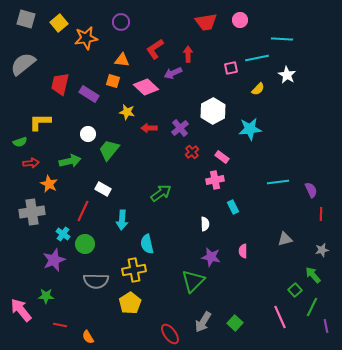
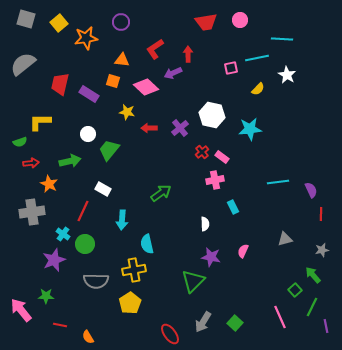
white hexagon at (213, 111): moved 1 px left, 4 px down; rotated 20 degrees counterclockwise
red cross at (192, 152): moved 10 px right
pink semicircle at (243, 251): rotated 24 degrees clockwise
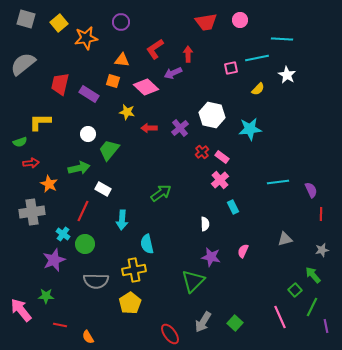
green arrow at (70, 161): moved 9 px right, 7 px down
pink cross at (215, 180): moved 5 px right; rotated 30 degrees counterclockwise
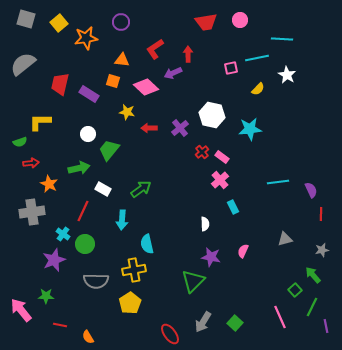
green arrow at (161, 193): moved 20 px left, 4 px up
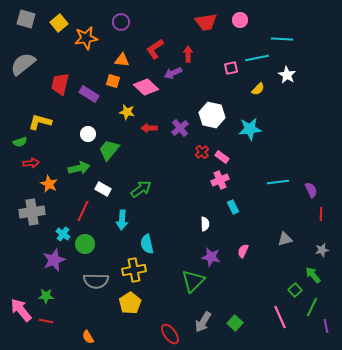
yellow L-shape at (40, 122): rotated 15 degrees clockwise
pink cross at (220, 180): rotated 18 degrees clockwise
red line at (60, 325): moved 14 px left, 4 px up
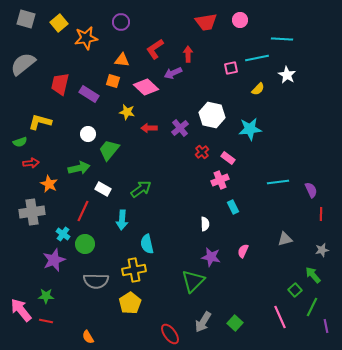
pink rectangle at (222, 157): moved 6 px right, 1 px down
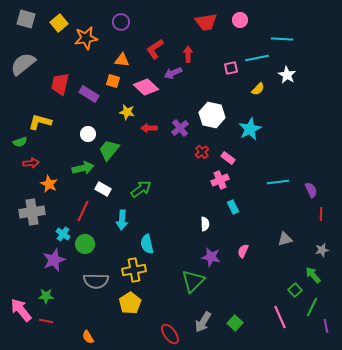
cyan star at (250, 129): rotated 20 degrees counterclockwise
green arrow at (79, 168): moved 4 px right
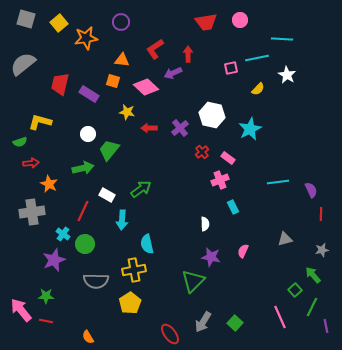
white rectangle at (103, 189): moved 4 px right, 6 px down
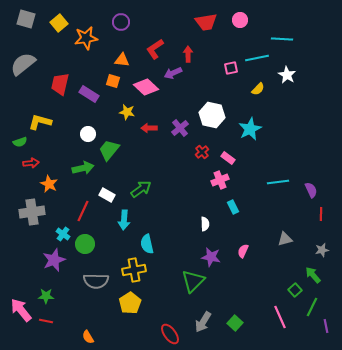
cyan arrow at (122, 220): moved 2 px right
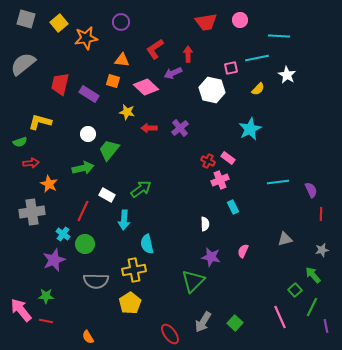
cyan line at (282, 39): moved 3 px left, 3 px up
white hexagon at (212, 115): moved 25 px up
red cross at (202, 152): moved 6 px right, 9 px down; rotated 24 degrees counterclockwise
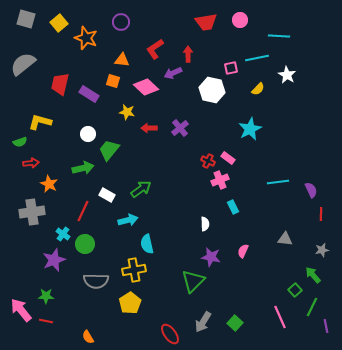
orange star at (86, 38): rotated 30 degrees clockwise
cyan arrow at (124, 220): moved 4 px right; rotated 108 degrees counterclockwise
gray triangle at (285, 239): rotated 21 degrees clockwise
